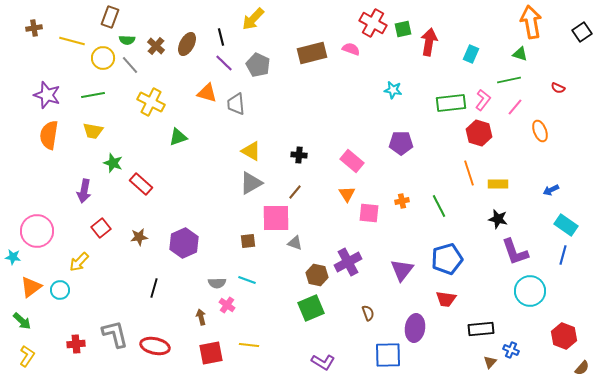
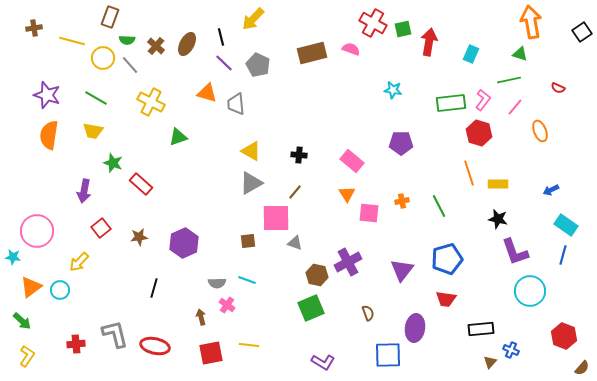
green line at (93, 95): moved 3 px right, 3 px down; rotated 40 degrees clockwise
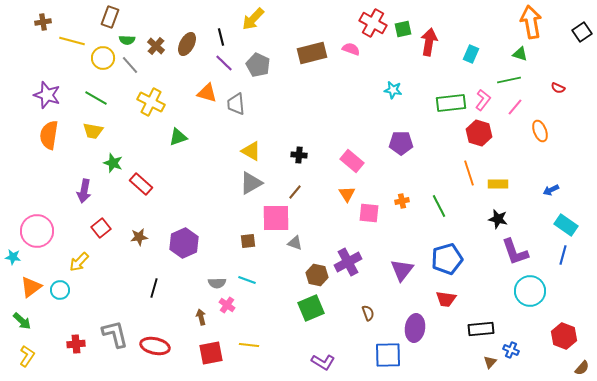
brown cross at (34, 28): moved 9 px right, 6 px up
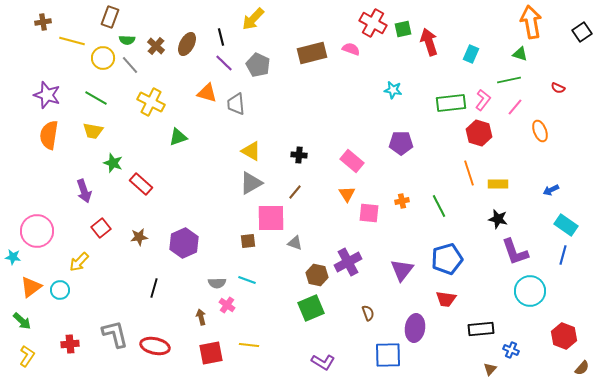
red arrow at (429, 42): rotated 28 degrees counterclockwise
purple arrow at (84, 191): rotated 30 degrees counterclockwise
pink square at (276, 218): moved 5 px left
red cross at (76, 344): moved 6 px left
brown triangle at (490, 362): moved 7 px down
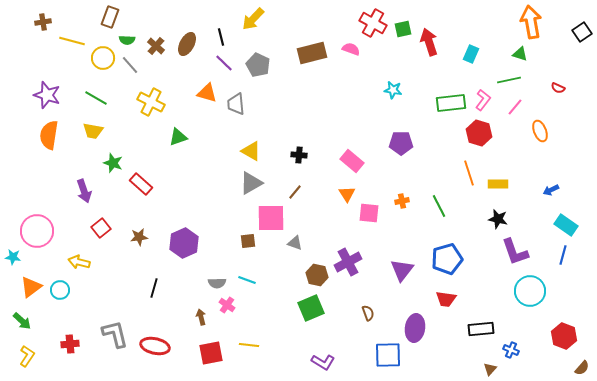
yellow arrow at (79, 262): rotated 60 degrees clockwise
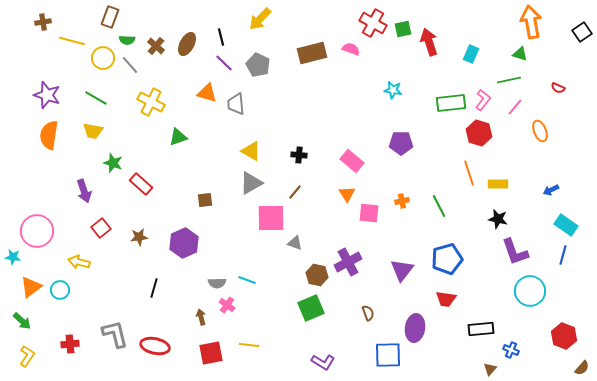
yellow arrow at (253, 19): moved 7 px right
brown square at (248, 241): moved 43 px left, 41 px up
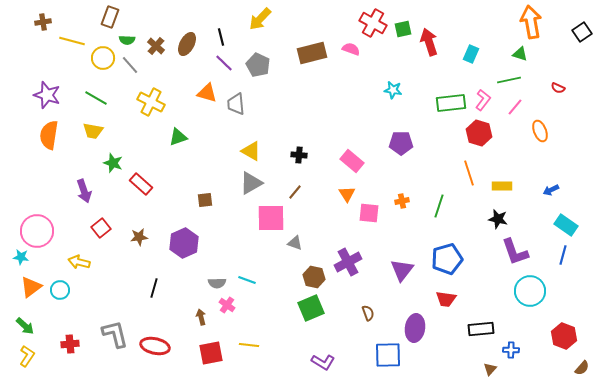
yellow rectangle at (498, 184): moved 4 px right, 2 px down
green line at (439, 206): rotated 45 degrees clockwise
cyan star at (13, 257): moved 8 px right
brown hexagon at (317, 275): moved 3 px left, 2 px down
green arrow at (22, 321): moved 3 px right, 5 px down
blue cross at (511, 350): rotated 21 degrees counterclockwise
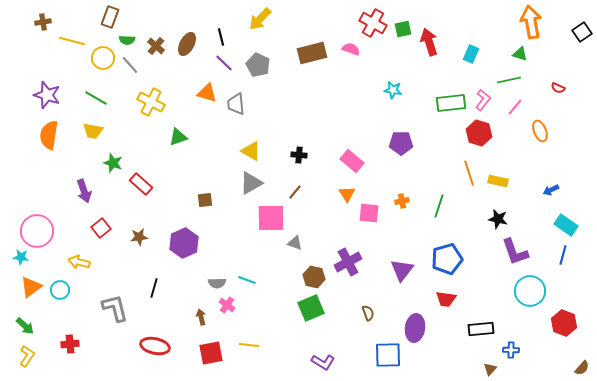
yellow rectangle at (502, 186): moved 4 px left, 5 px up; rotated 12 degrees clockwise
gray L-shape at (115, 334): moved 26 px up
red hexagon at (564, 336): moved 13 px up
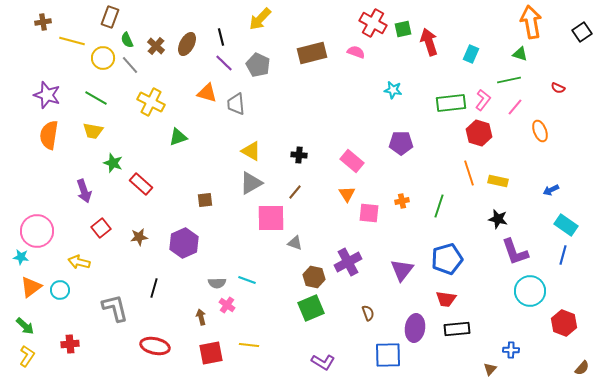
green semicircle at (127, 40): rotated 63 degrees clockwise
pink semicircle at (351, 49): moved 5 px right, 3 px down
black rectangle at (481, 329): moved 24 px left
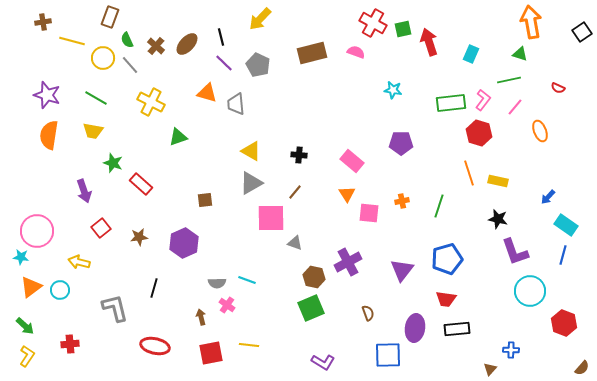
brown ellipse at (187, 44): rotated 15 degrees clockwise
blue arrow at (551, 190): moved 3 px left, 7 px down; rotated 21 degrees counterclockwise
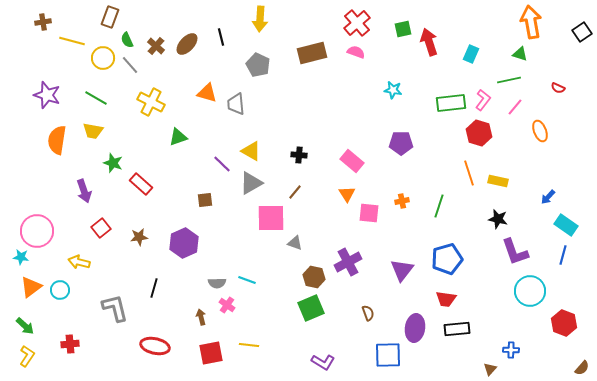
yellow arrow at (260, 19): rotated 40 degrees counterclockwise
red cross at (373, 23): moved 16 px left; rotated 20 degrees clockwise
purple line at (224, 63): moved 2 px left, 101 px down
orange semicircle at (49, 135): moved 8 px right, 5 px down
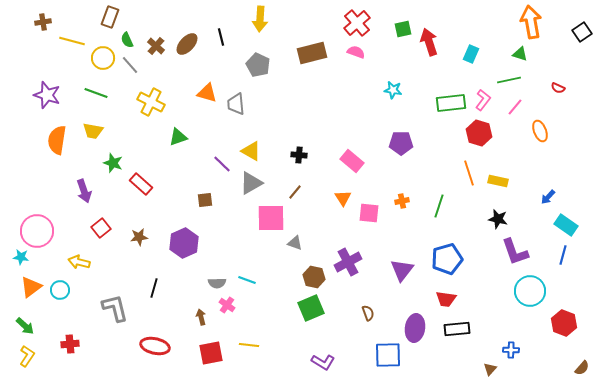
green line at (96, 98): moved 5 px up; rotated 10 degrees counterclockwise
orange triangle at (347, 194): moved 4 px left, 4 px down
